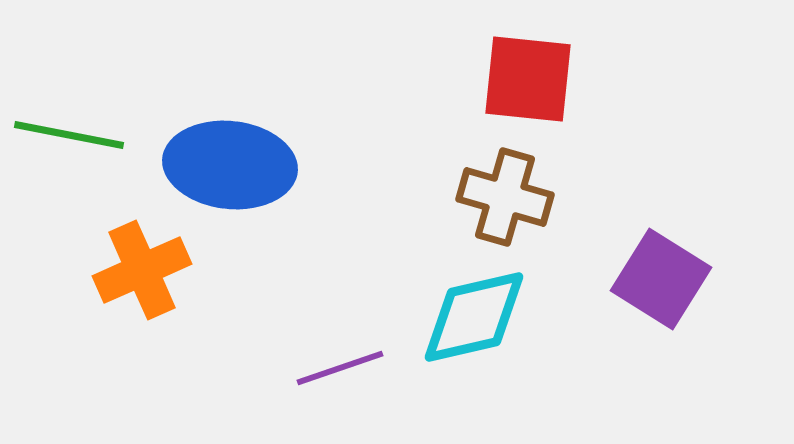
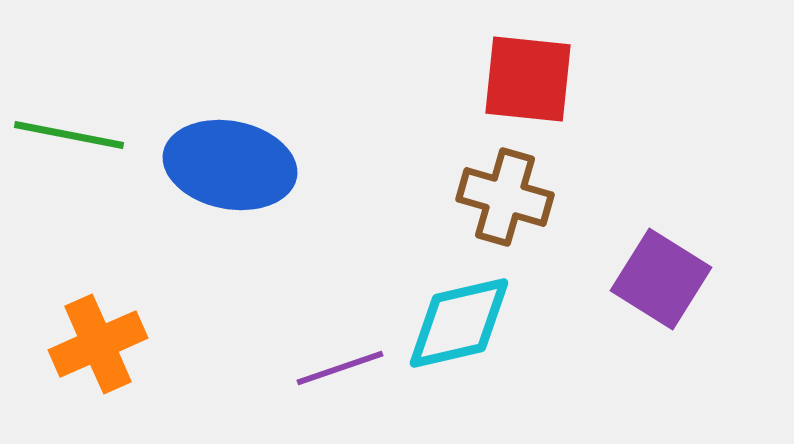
blue ellipse: rotated 5 degrees clockwise
orange cross: moved 44 px left, 74 px down
cyan diamond: moved 15 px left, 6 px down
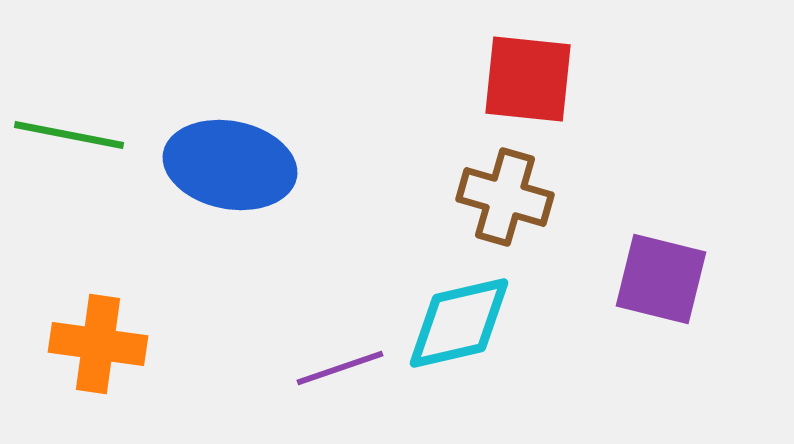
purple square: rotated 18 degrees counterclockwise
orange cross: rotated 32 degrees clockwise
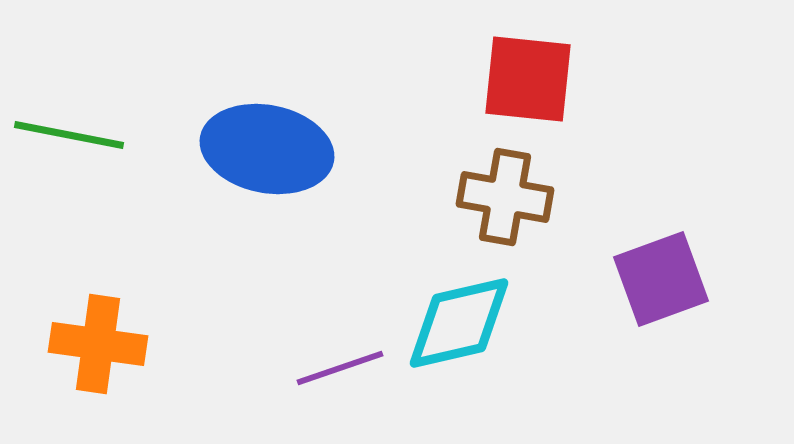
blue ellipse: moved 37 px right, 16 px up
brown cross: rotated 6 degrees counterclockwise
purple square: rotated 34 degrees counterclockwise
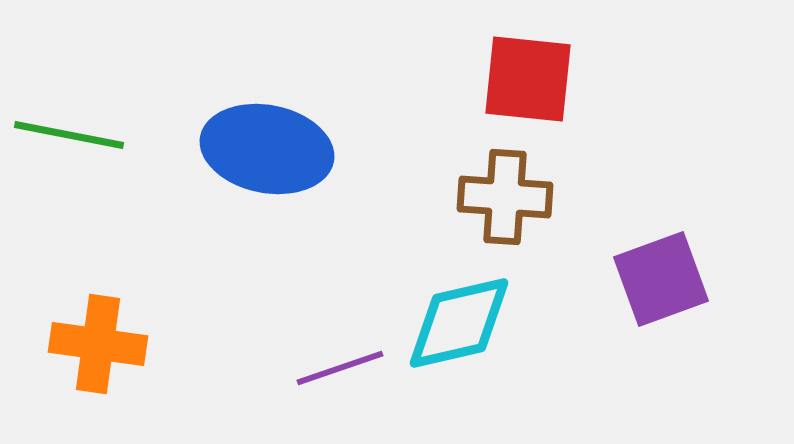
brown cross: rotated 6 degrees counterclockwise
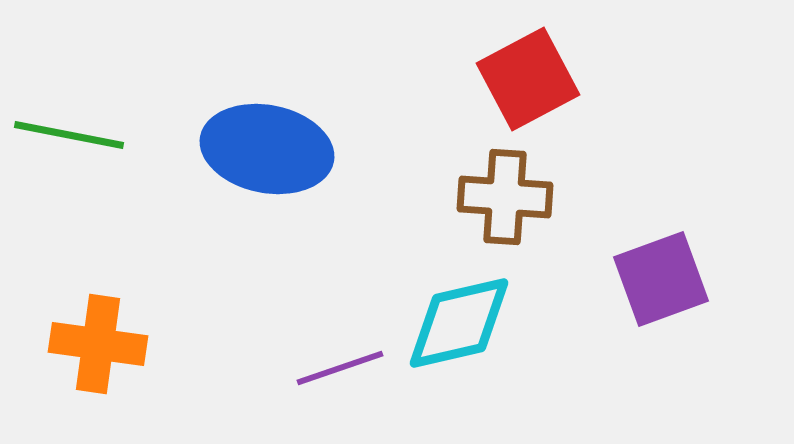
red square: rotated 34 degrees counterclockwise
